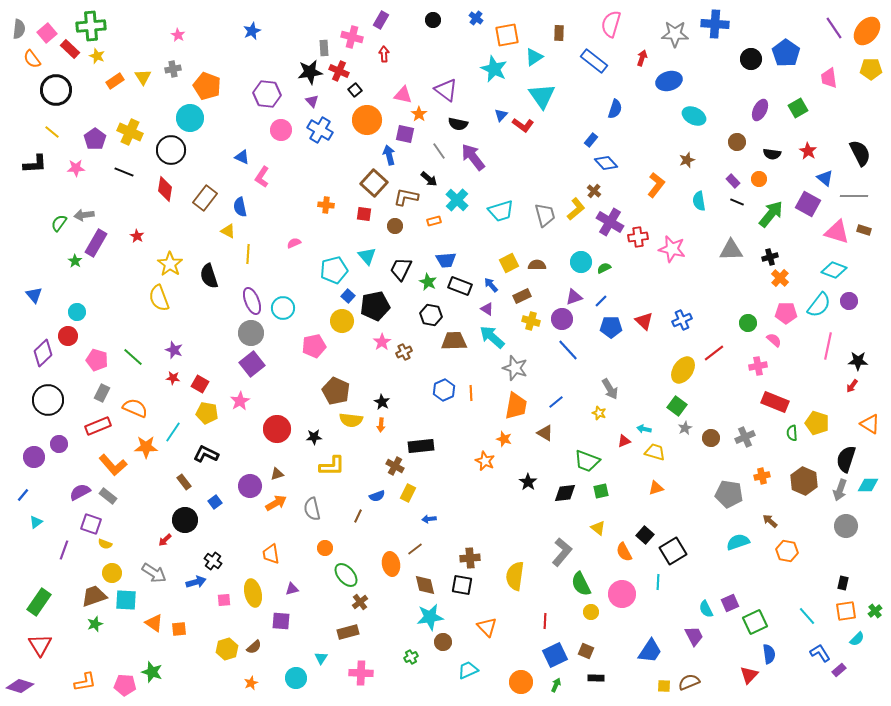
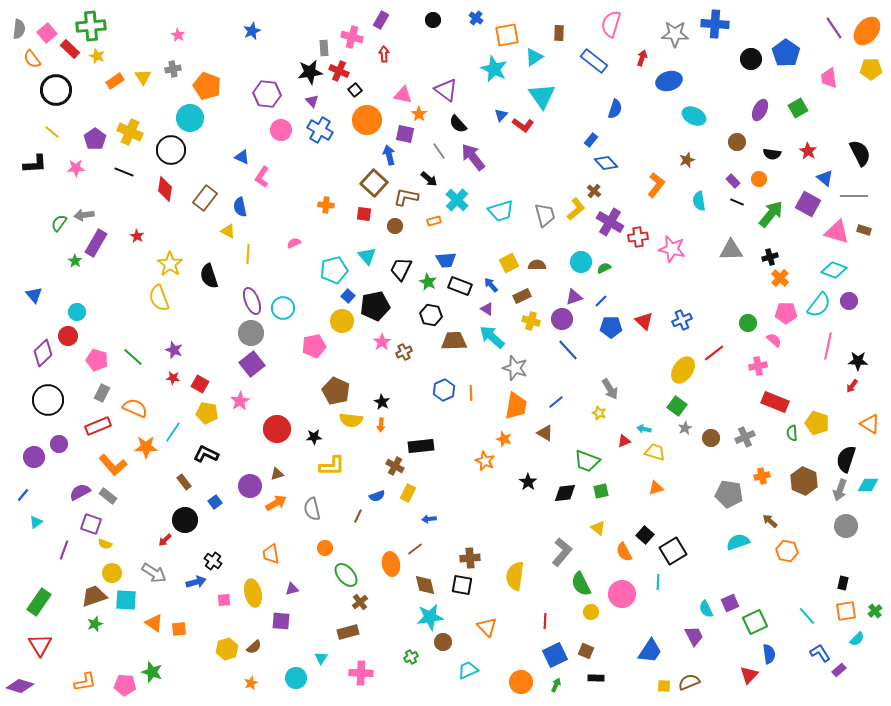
black semicircle at (458, 124): rotated 36 degrees clockwise
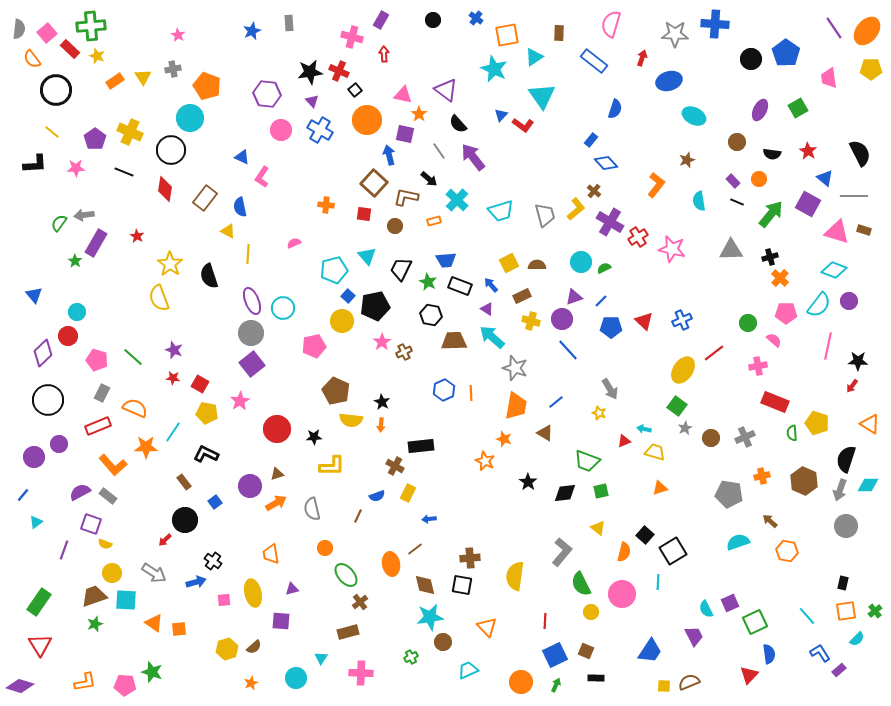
gray rectangle at (324, 48): moved 35 px left, 25 px up
red cross at (638, 237): rotated 24 degrees counterclockwise
orange triangle at (656, 488): moved 4 px right
orange semicircle at (624, 552): rotated 138 degrees counterclockwise
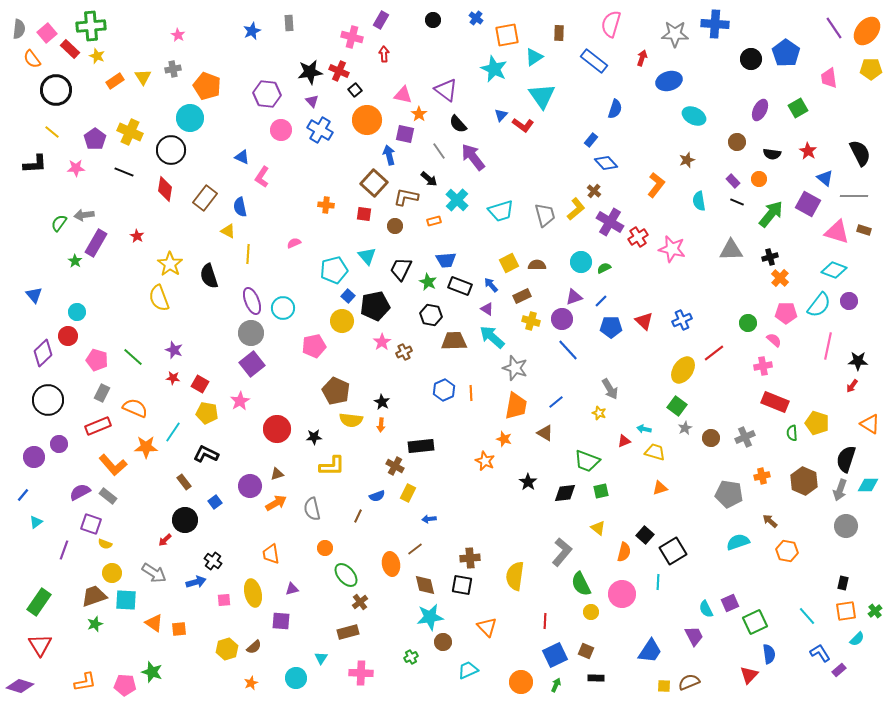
pink cross at (758, 366): moved 5 px right
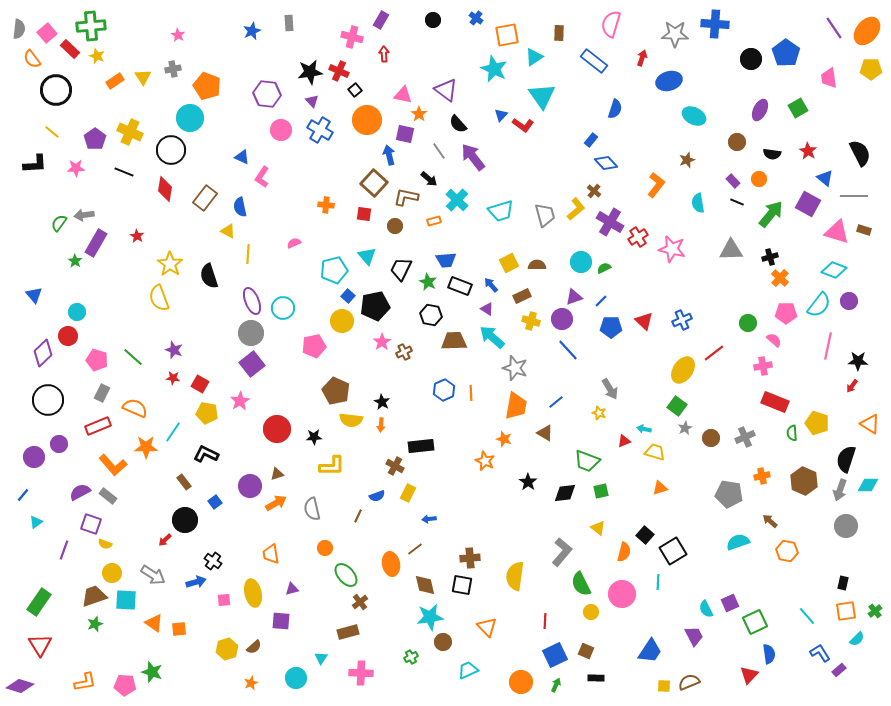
cyan semicircle at (699, 201): moved 1 px left, 2 px down
gray arrow at (154, 573): moved 1 px left, 2 px down
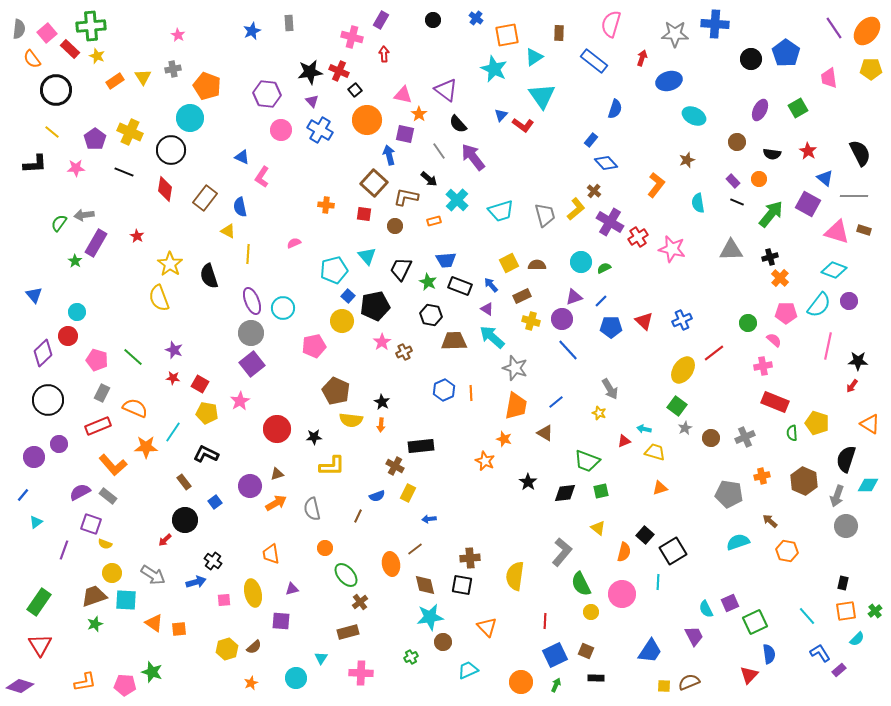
gray arrow at (840, 490): moved 3 px left, 6 px down
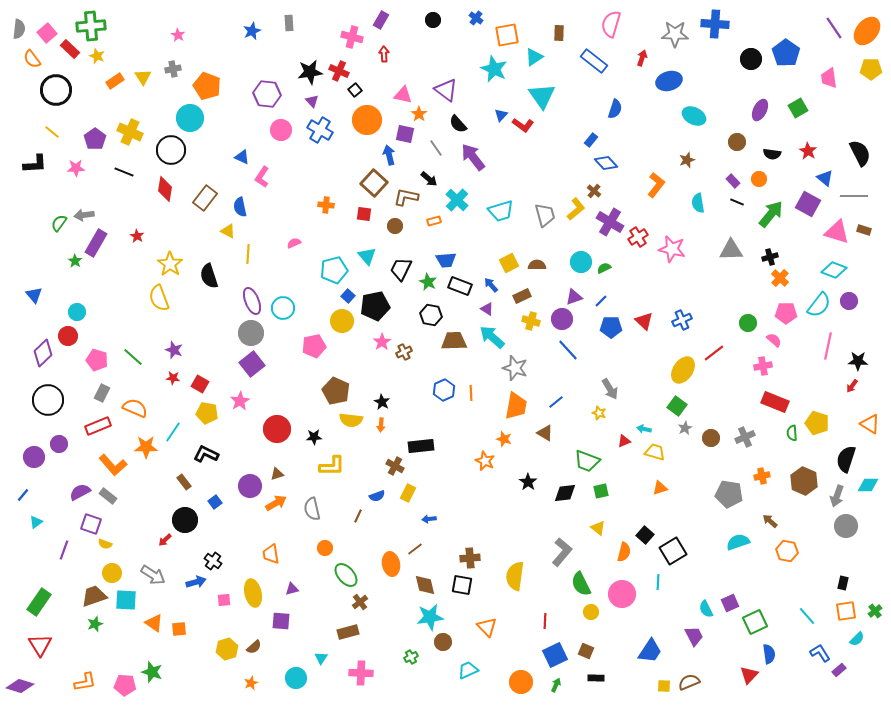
gray line at (439, 151): moved 3 px left, 3 px up
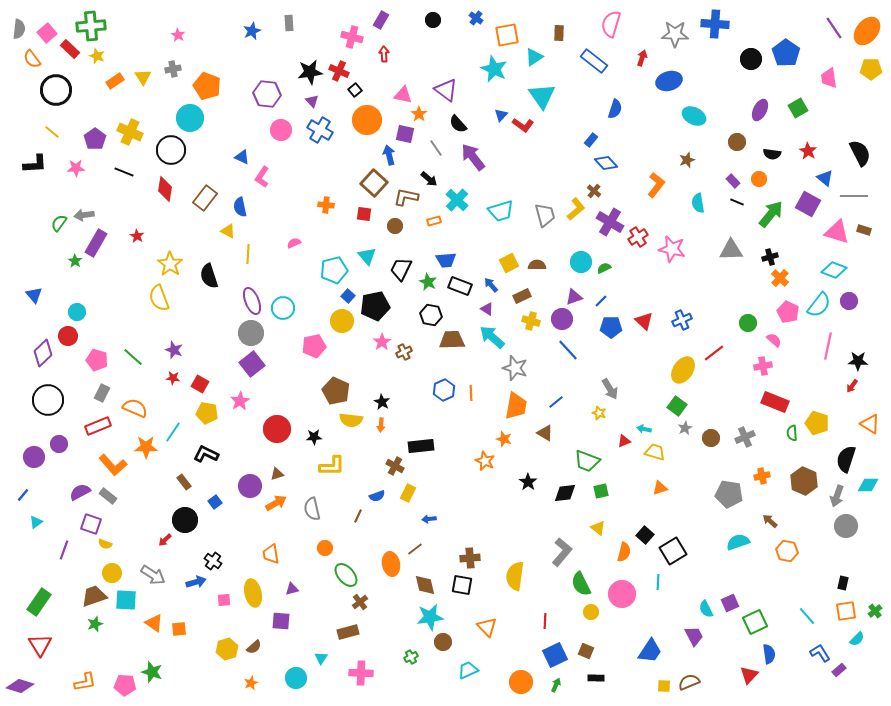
pink pentagon at (786, 313): moved 2 px right, 1 px up; rotated 25 degrees clockwise
brown trapezoid at (454, 341): moved 2 px left, 1 px up
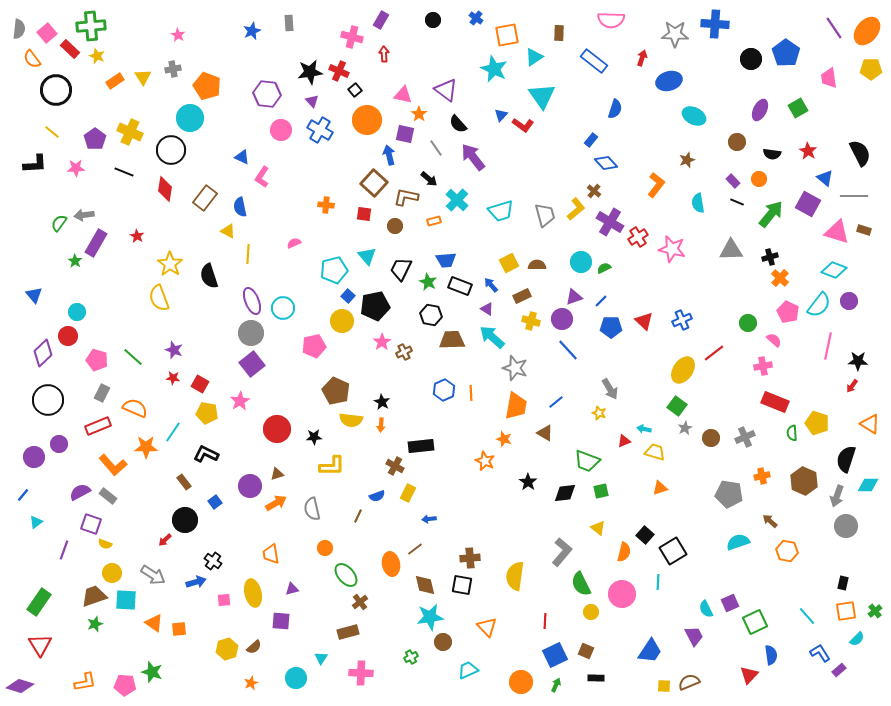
pink semicircle at (611, 24): moved 4 px up; rotated 104 degrees counterclockwise
blue semicircle at (769, 654): moved 2 px right, 1 px down
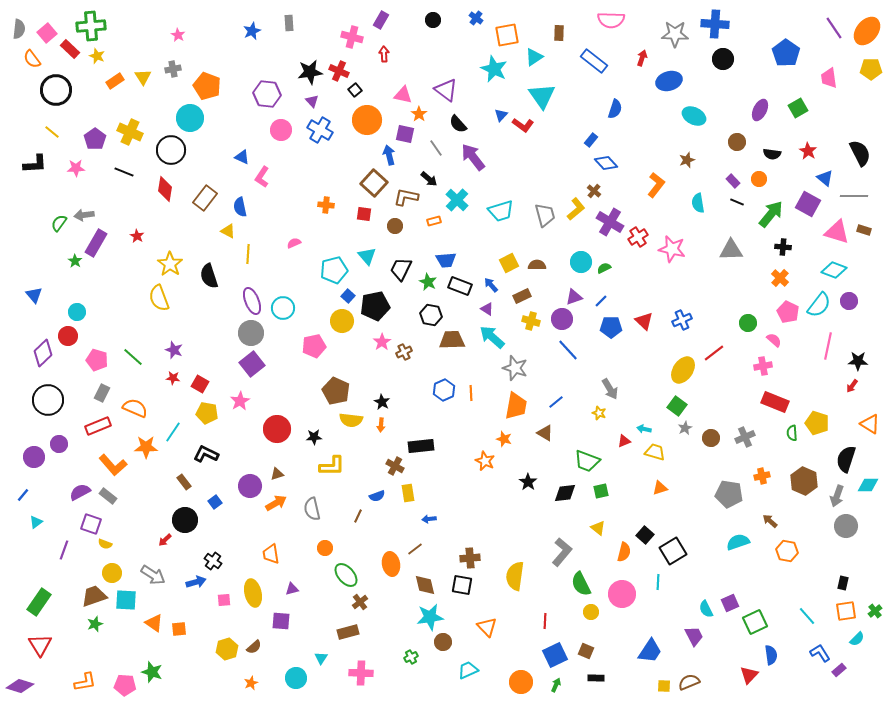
black circle at (751, 59): moved 28 px left
black cross at (770, 257): moved 13 px right, 10 px up; rotated 21 degrees clockwise
yellow rectangle at (408, 493): rotated 36 degrees counterclockwise
